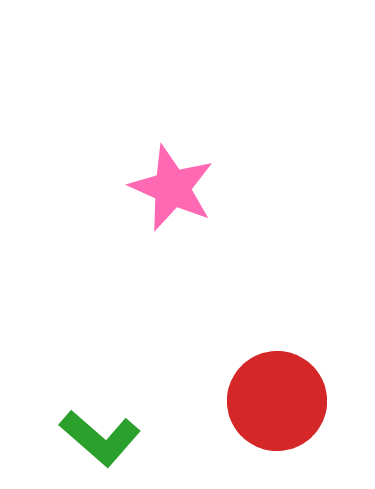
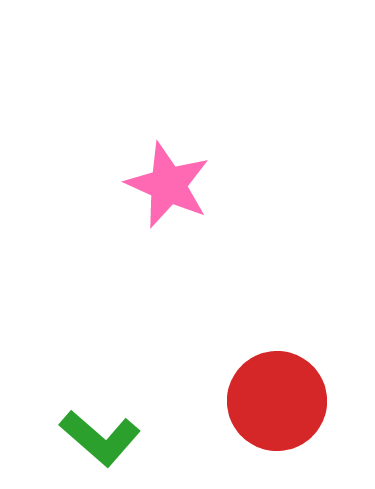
pink star: moved 4 px left, 3 px up
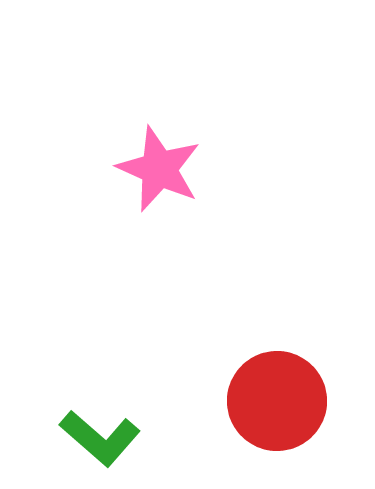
pink star: moved 9 px left, 16 px up
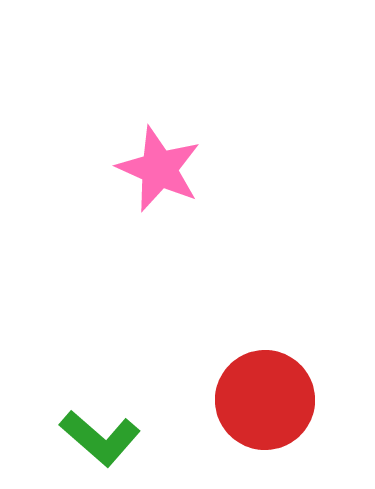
red circle: moved 12 px left, 1 px up
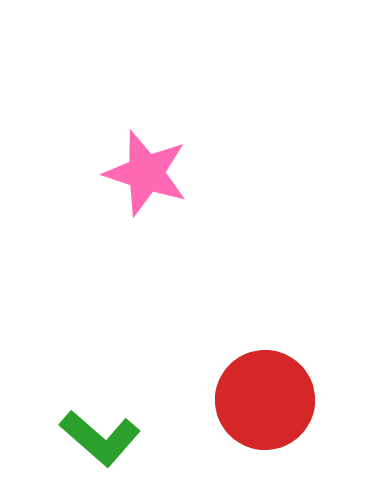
pink star: moved 13 px left, 4 px down; rotated 6 degrees counterclockwise
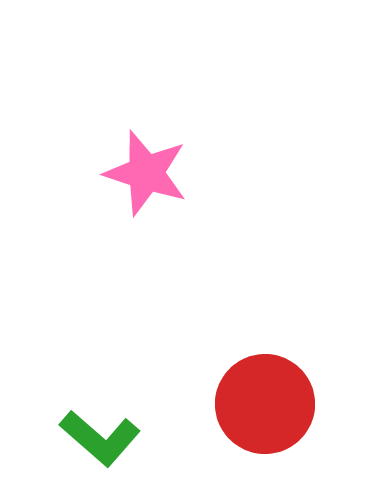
red circle: moved 4 px down
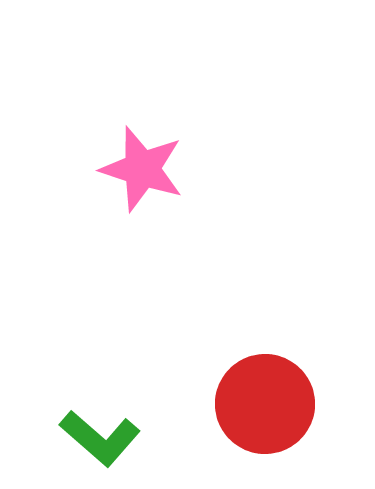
pink star: moved 4 px left, 4 px up
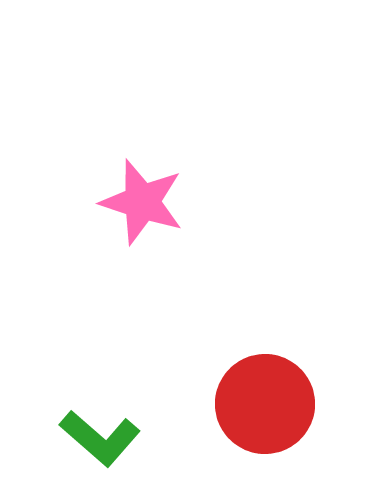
pink star: moved 33 px down
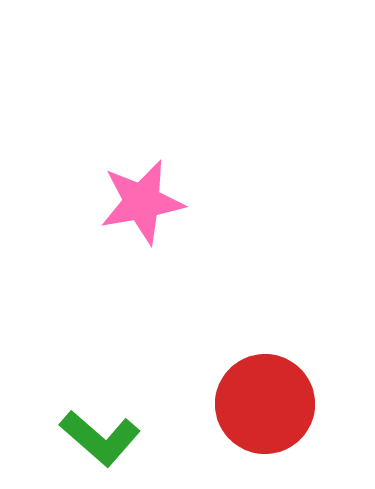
pink star: rotated 28 degrees counterclockwise
